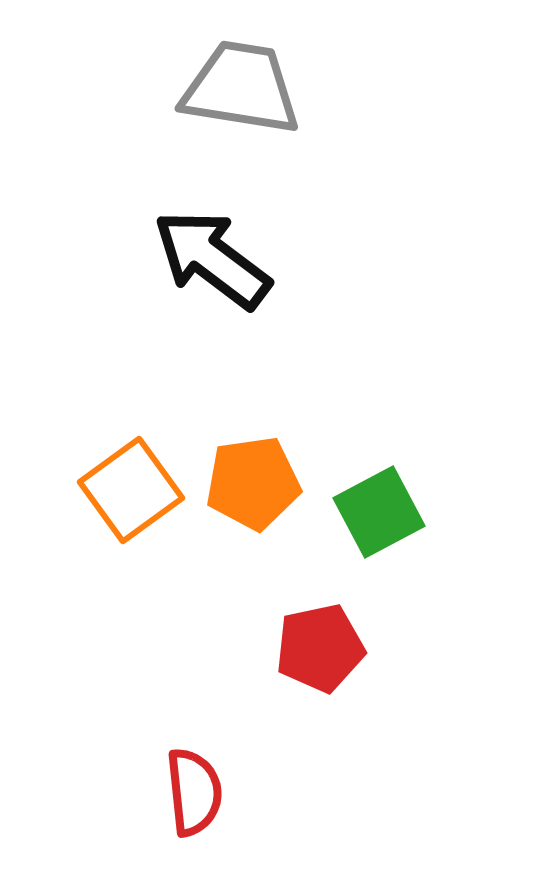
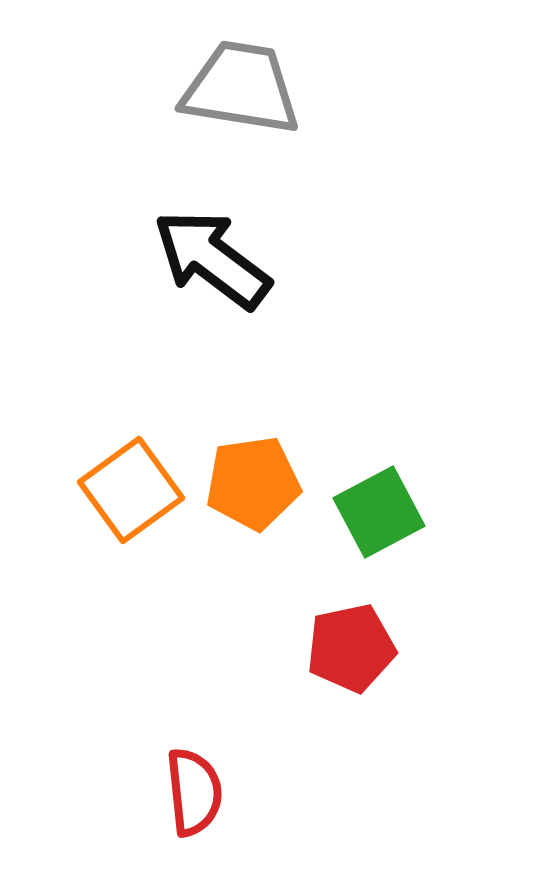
red pentagon: moved 31 px right
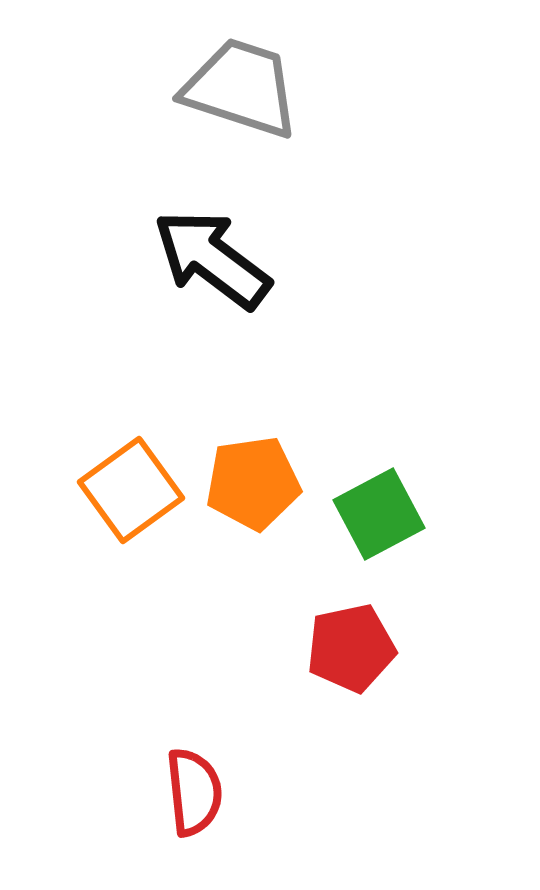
gray trapezoid: rotated 9 degrees clockwise
green square: moved 2 px down
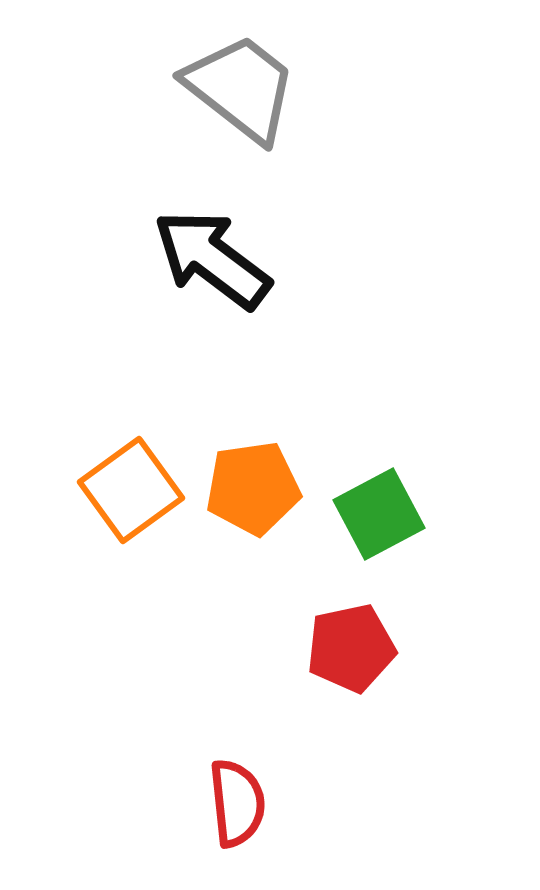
gray trapezoid: rotated 20 degrees clockwise
orange pentagon: moved 5 px down
red semicircle: moved 43 px right, 11 px down
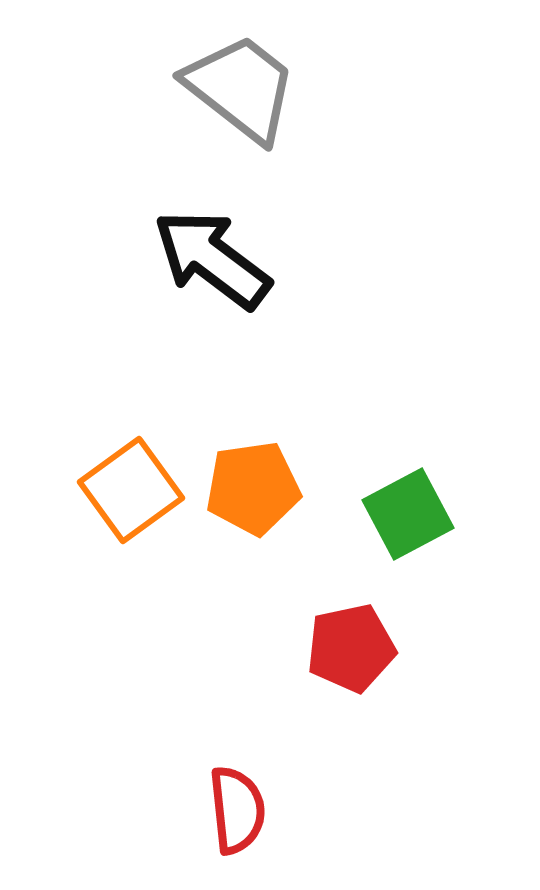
green square: moved 29 px right
red semicircle: moved 7 px down
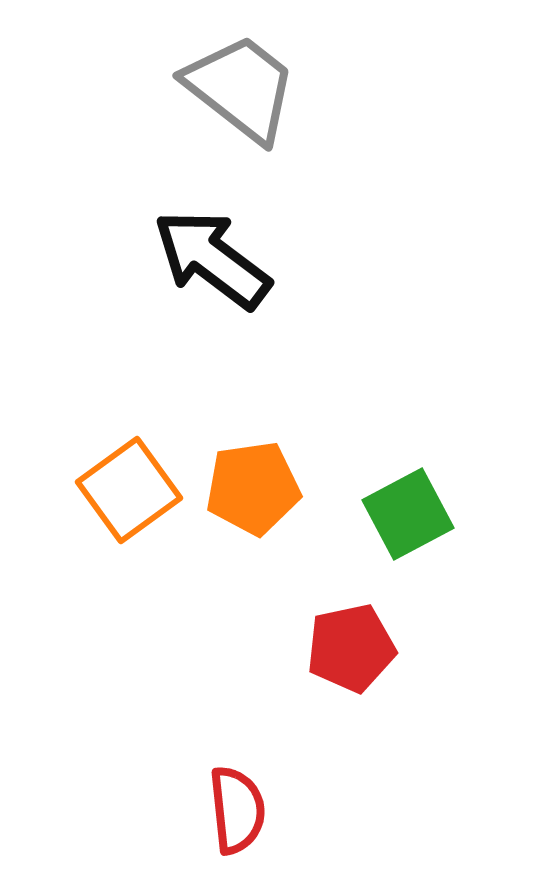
orange square: moved 2 px left
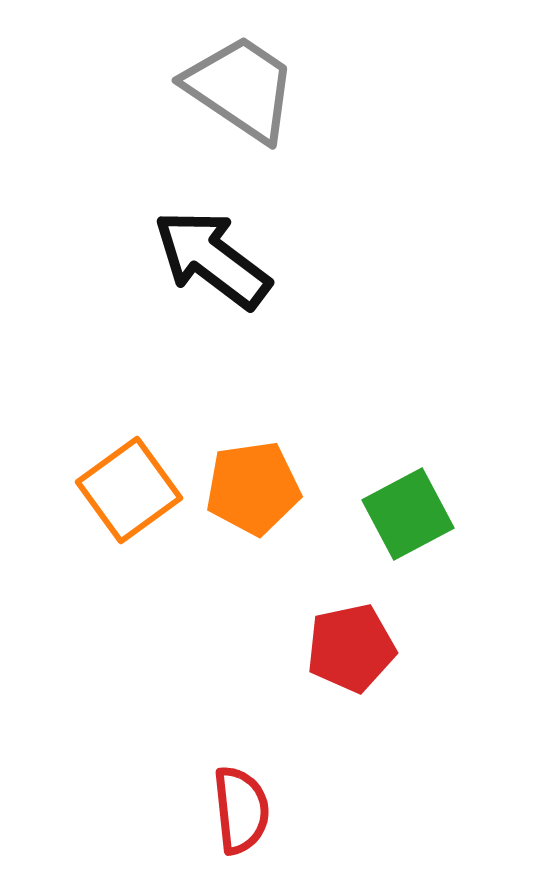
gray trapezoid: rotated 4 degrees counterclockwise
red semicircle: moved 4 px right
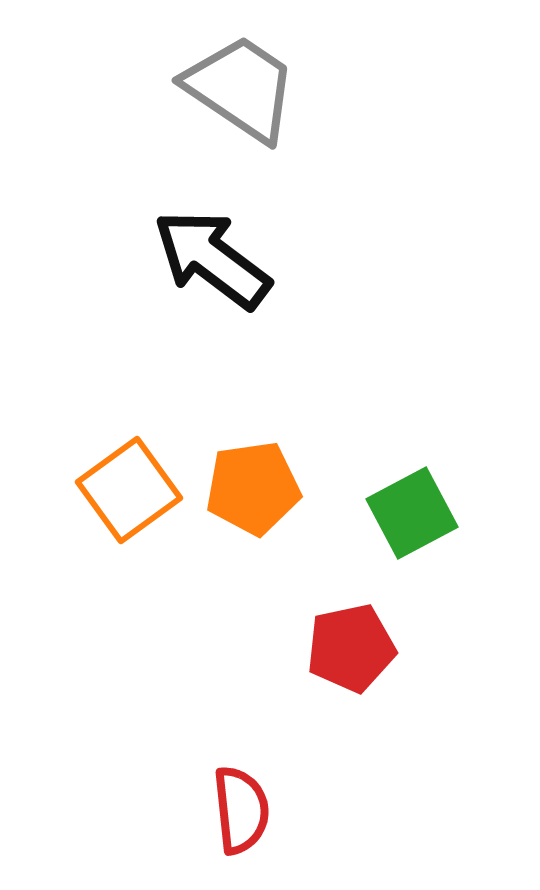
green square: moved 4 px right, 1 px up
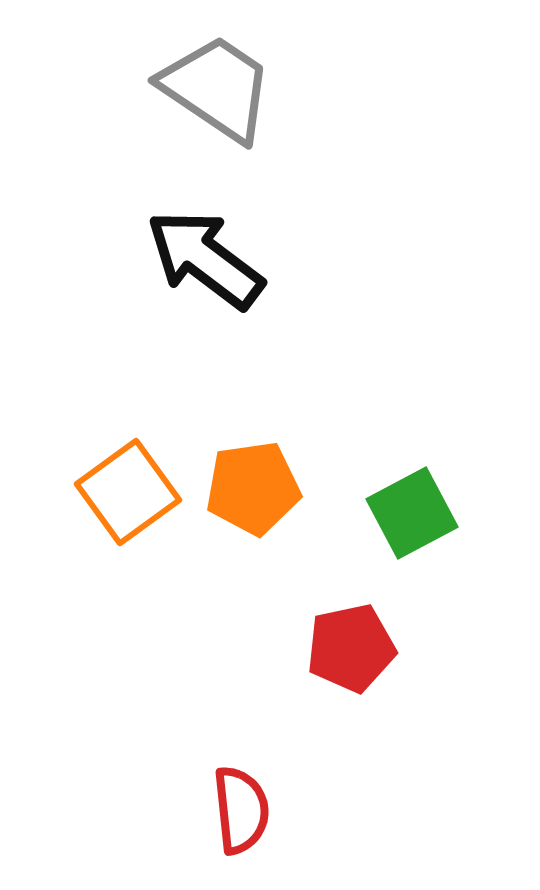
gray trapezoid: moved 24 px left
black arrow: moved 7 px left
orange square: moved 1 px left, 2 px down
